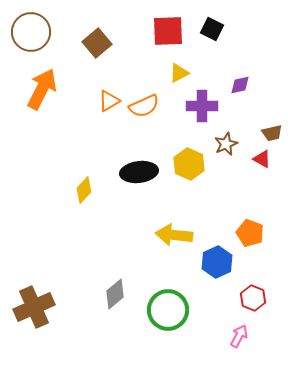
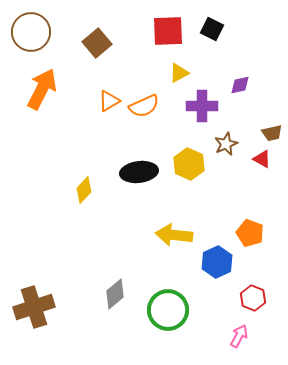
brown cross: rotated 6 degrees clockwise
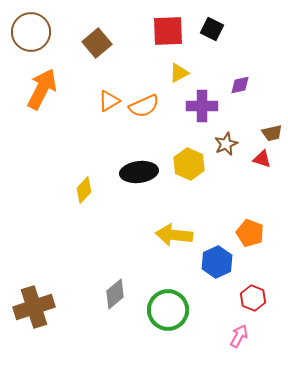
red triangle: rotated 12 degrees counterclockwise
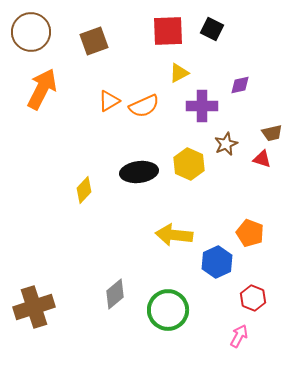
brown square: moved 3 px left, 2 px up; rotated 20 degrees clockwise
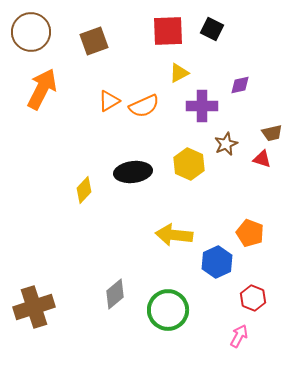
black ellipse: moved 6 px left
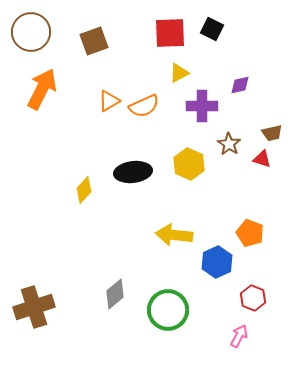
red square: moved 2 px right, 2 px down
brown star: moved 3 px right; rotated 15 degrees counterclockwise
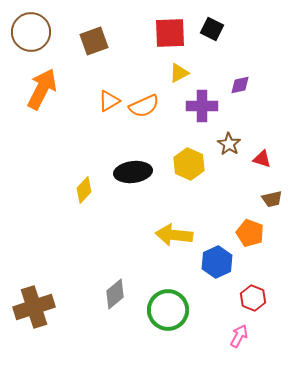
brown trapezoid: moved 66 px down
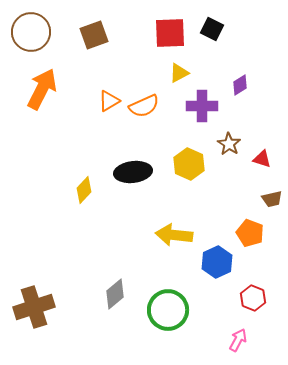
brown square: moved 6 px up
purple diamond: rotated 20 degrees counterclockwise
pink arrow: moved 1 px left, 4 px down
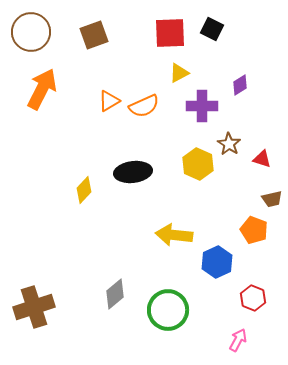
yellow hexagon: moved 9 px right
orange pentagon: moved 4 px right, 3 px up
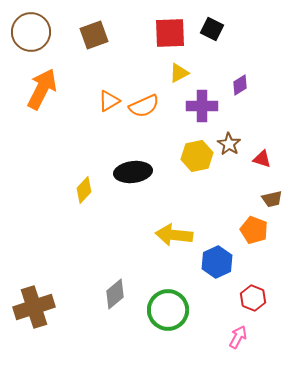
yellow hexagon: moved 1 px left, 8 px up; rotated 24 degrees clockwise
pink arrow: moved 3 px up
